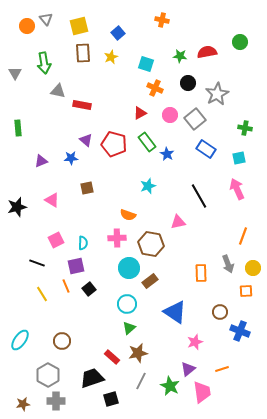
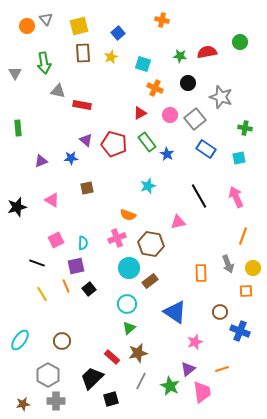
cyan square at (146, 64): moved 3 px left
gray star at (217, 94): moved 4 px right, 3 px down; rotated 25 degrees counterclockwise
pink arrow at (237, 189): moved 1 px left, 8 px down
pink cross at (117, 238): rotated 18 degrees counterclockwise
black trapezoid at (92, 378): rotated 25 degrees counterclockwise
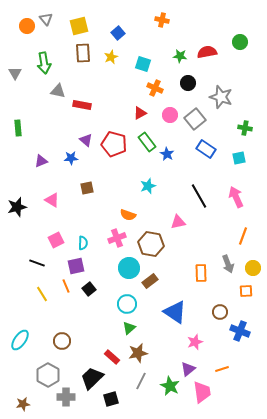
gray cross at (56, 401): moved 10 px right, 4 px up
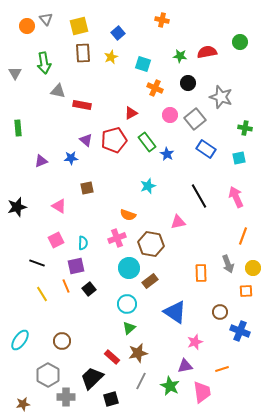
red triangle at (140, 113): moved 9 px left
red pentagon at (114, 144): moved 4 px up; rotated 30 degrees counterclockwise
pink triangle at (52, 200): moved 7 px right, 6 px down
purple triangle at (188, 369): moved 3 px left, 3 px up; rotated 28 degrees clockwise
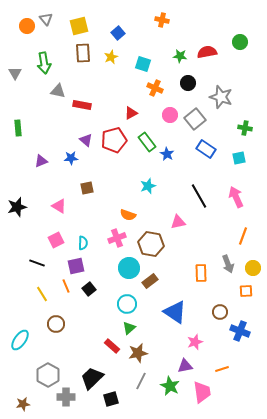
brown circle at (62, 341): moved 6 px left, 17 px up
red rectangle at (112, 357): moved 11 px up
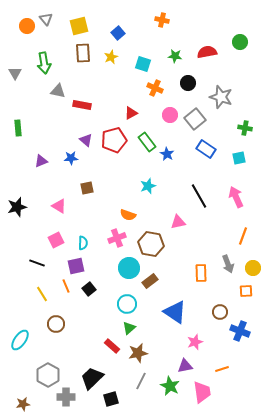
green star at (180, 56): moved 5 px left
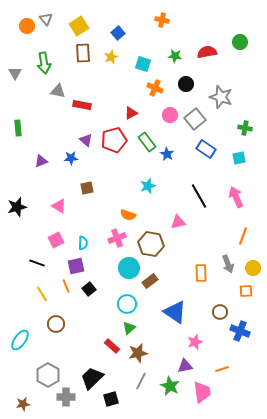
yellow square at (79, 26): rotated 18 degrees counterclockwise
black circle at (188, 83): moved 2 px left, 1 px down
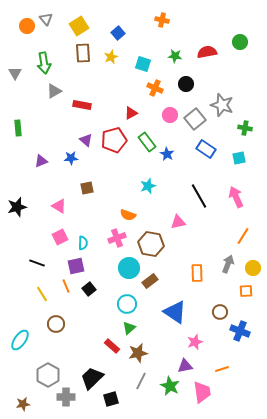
gray triangle at (58, 91): moved 4 px left; rotated 42 degrees counterclockwise
gray star at (221, 97): moved 1 px right, 8 px down
orange line at (243, 236): rotated 12 degrees clockwise
pink square at (56, 240): moved 4 px right, 3 px up
gray arrow at (228, 264): rotated 138 degrees counterclockwise
orange rectangle at (201, 273): moved 4 px left
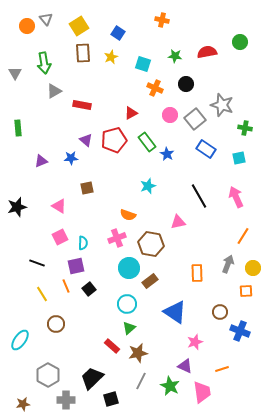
blue square at (118, 33): rotated 16 degrees counterclockwise
purple triangle at (185, 366): rotated 35 degrees clockwise
gray cross at (66, 397): moved 3 px down
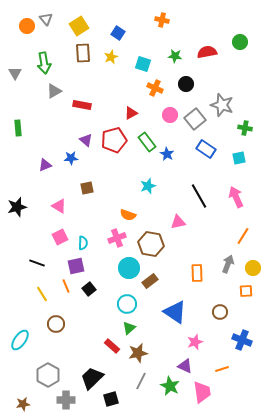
purple triangle at (41, 161): moved 4 px right, 4 px down
blue cross at (240, 331): moved 2 px right, 9 px down
